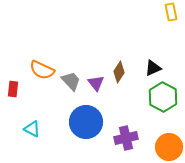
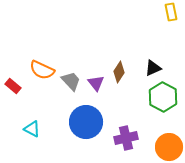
red rectangle: moved 3 px up; rotated 56 degrees counterclockwise
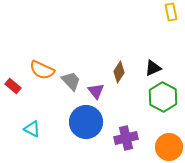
purple triangle: moved 8 px down
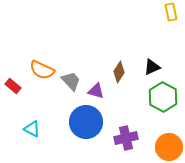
black triangle: moved 1 px left, 1 px up
purple triangle: rotated 36 degrees counterclockwise
